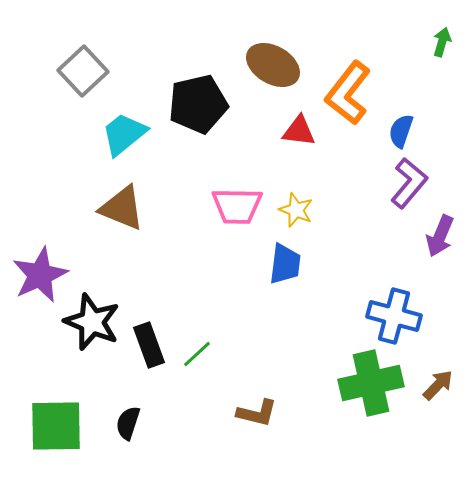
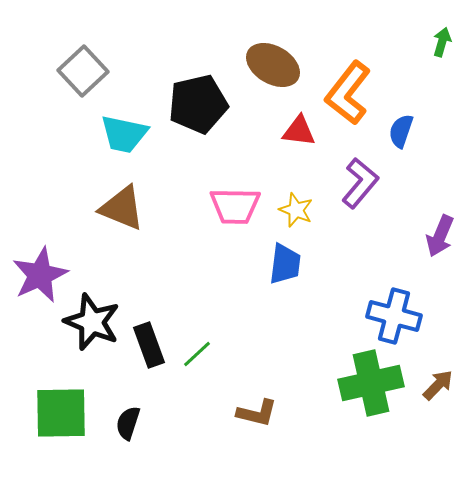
cyan trapezoid: rotated 129 degrees counterclockwise
purple L-shape: moved 49 px left
pink trapezoid: moved 2 px left
green square: moved 5 px right, 13 px up
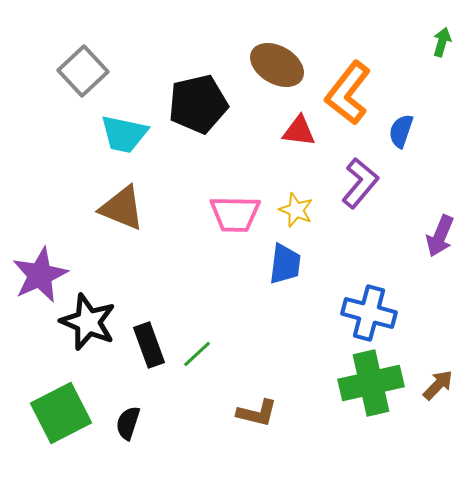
brown ellipse: moved 4 px right
pink trapezoid: moved 8 px down
blue cross: moved 25 px left, 3 px up
black star: moved 4 px left
green square: rotated 26 degrees counterclockwise
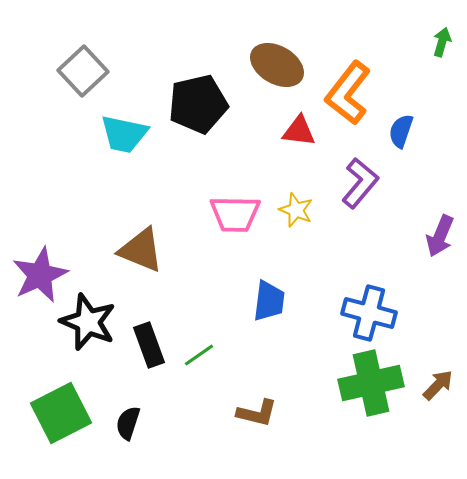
brown triangle: moved 19 px right, 42 px down
blue trapezoid: moved 16 px left, 37 px down
green line: moved 2 px right, 1 px down; rotated 8 degrees clockwise
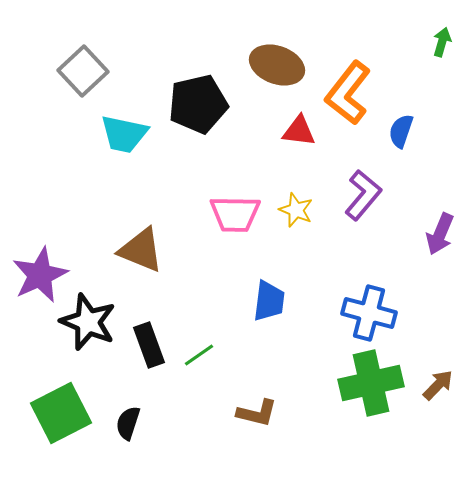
brown ellipse: rotated 10 degrees counterclockwise
purple L-shape: moved 3 px right, 12 px down
purple arrow: moved 2 px up
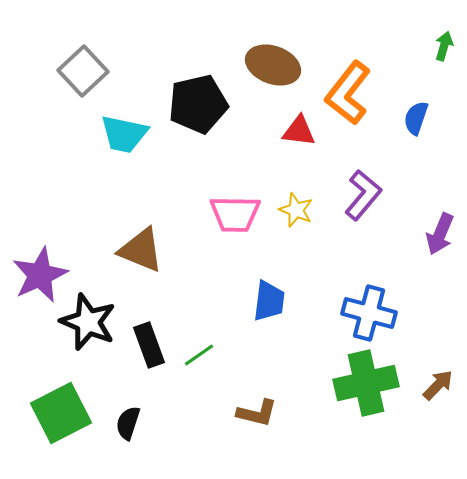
green arrow: moved 2 px right, 4 px down
brown ellipse: moved 4 px left
blue semicircle: moved 15 px right, 13 px up
green cross: moved 5 px left
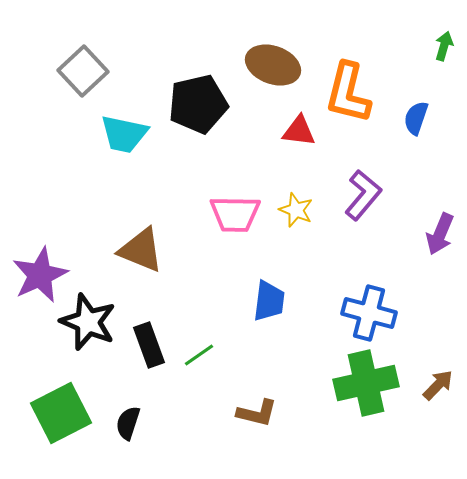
orange L-shape: rotated 24 degrees counterclockwise
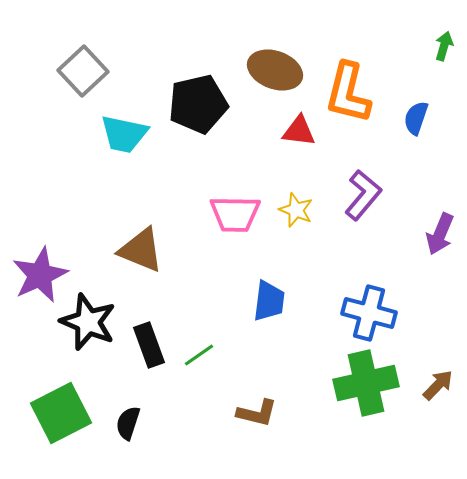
brown ellipse: moved 2 px right, 5 px down
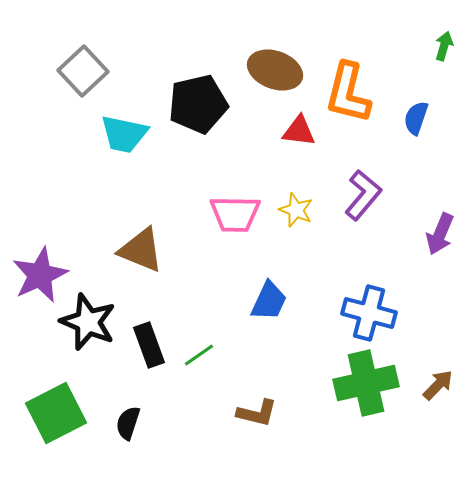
blue trapezoid: rotated 18 degrees clockwise
green square: moved 5 px left
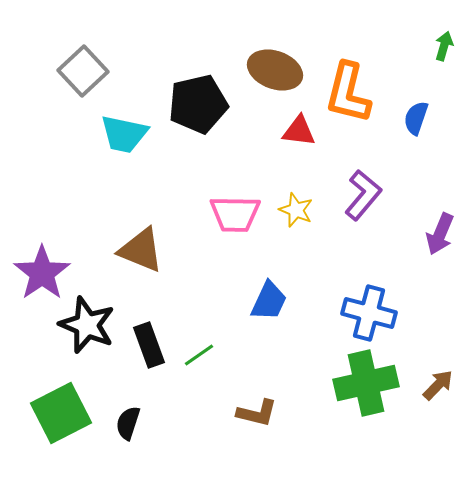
purple star: moved 2 px right, 2 px up; rotated 10 degrees counterclockwise
black star: moved 1 px left, 3 px down
green square: moved 5 px right
